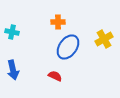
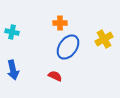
orange cross: moved 2 px right, 1 px down
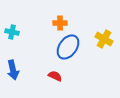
yellow cross: rotated 30 degrees counterclockwise
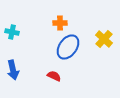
yellow cross: rotated 12 degrees clockwise
red semicircle: moved 1 px left
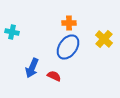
orange cross: moved 9 px right
blue arrow: moved 19 px right, 2 px up; rotated 36 degrees clockwise
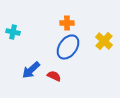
orange cross: moved 2 px left
cyan cross: moved 1 px right
yellow cross: moved 2 px down
blue arrow: moved 1 px left, 2 px down; rotated 24 degrees clockwise
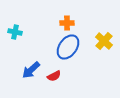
cyan cross: moved 2 px right
red semicircle: rotated 128 degrees clockwise
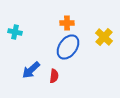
yellow cross: moved 4 px up
red semicircle: rotated 56 degrees counterclockwise
